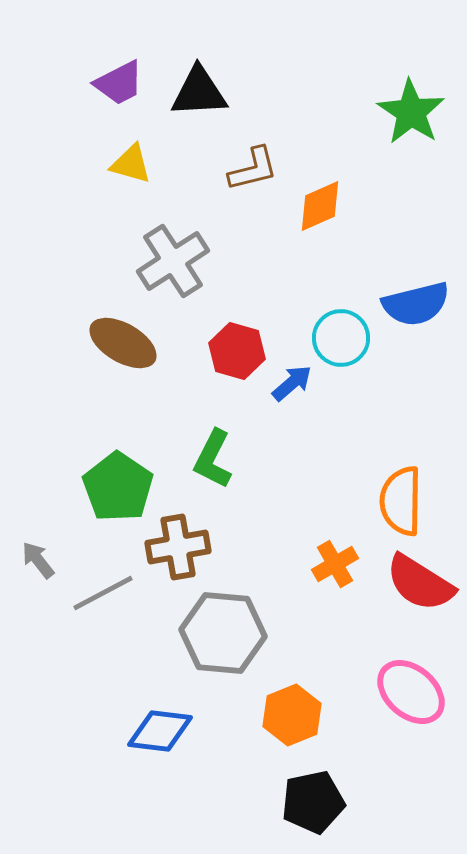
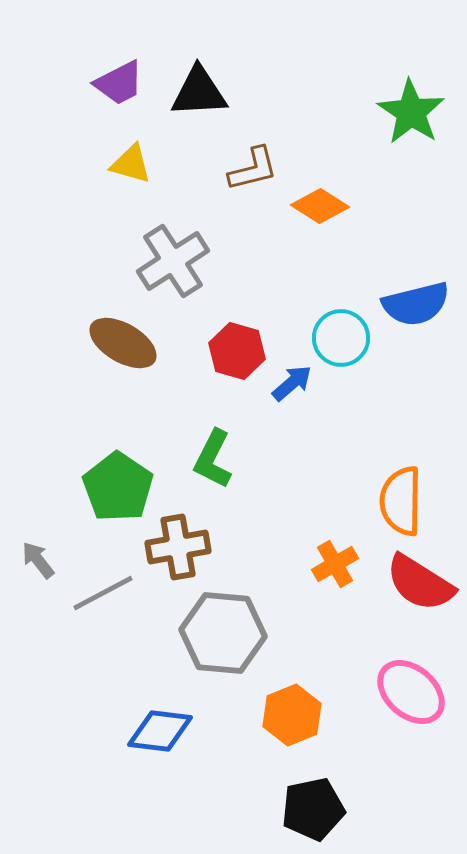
orange diamond: rotated 56 degrees clockwise
black pentagon: moved 7 px down
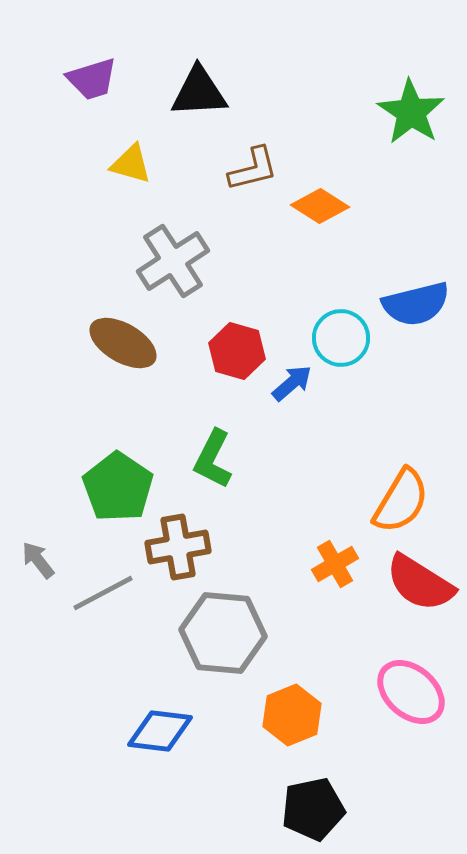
purple trapezoid: moved 27 px left, 4 px up; rotated 10 degrees clockwise
orange semicircle: rotated 150 degrees counterclockwise
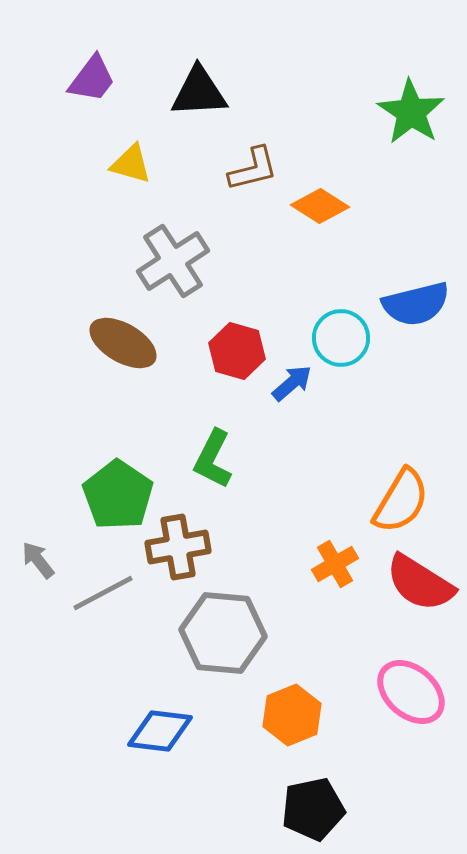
purple trapezoid: rotated 36 degrees counterclockwise
green pentagon: moved 8 px down
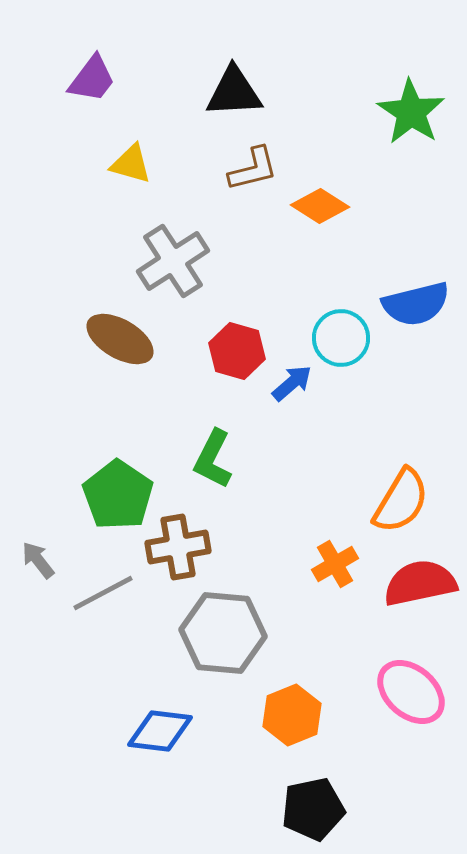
black triangle: moved 35 px right
brown ellipse: moved 3 px left, 4 px up
red semicircle: rotated 136 degrees clockwise
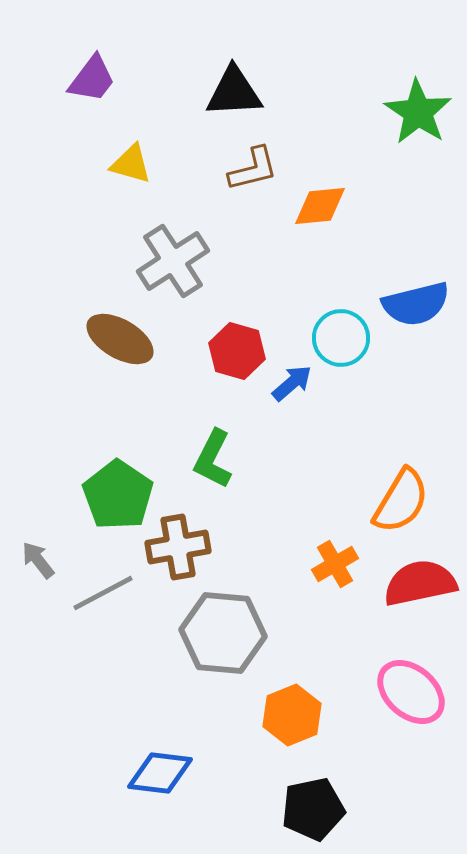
green star: moved 7 px right
orange diamond: rotated 38 degrees counterclockwise
blue diamond: moved 42 px down
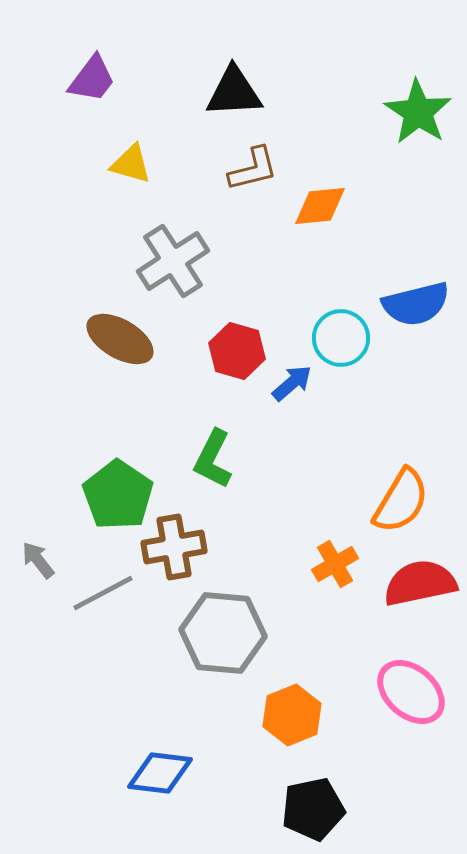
brown cross: moved 4 px left
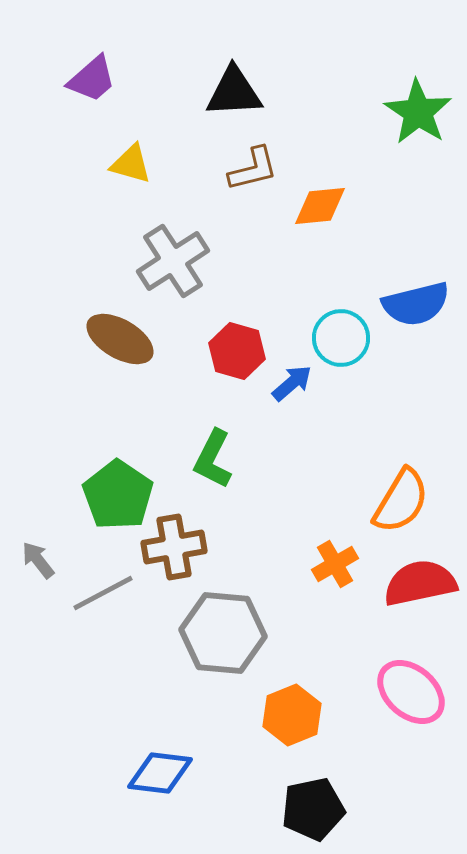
purple trapezoid: rotated 12 degrees clockwise
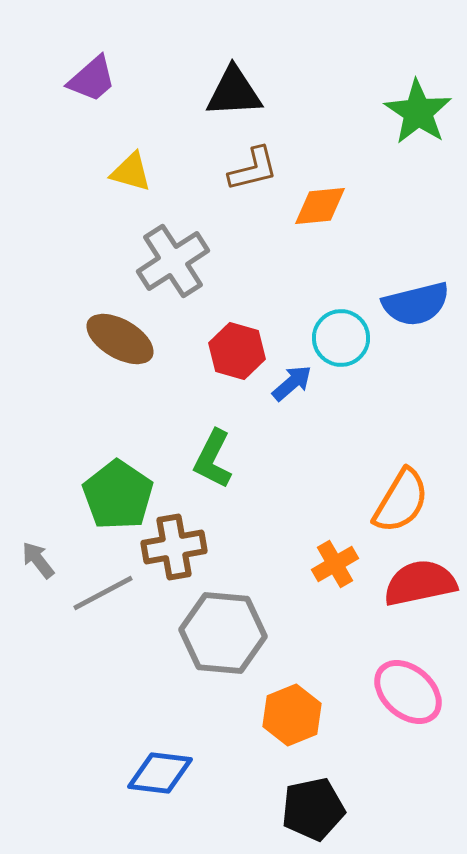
yellow triangle: moved 8 px down
pink ellipse: moved 3 px left
